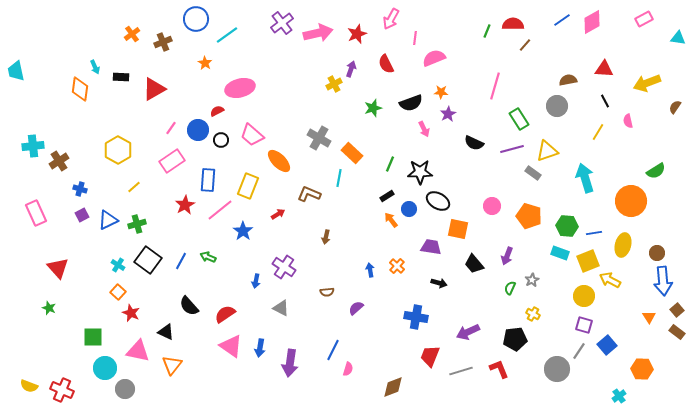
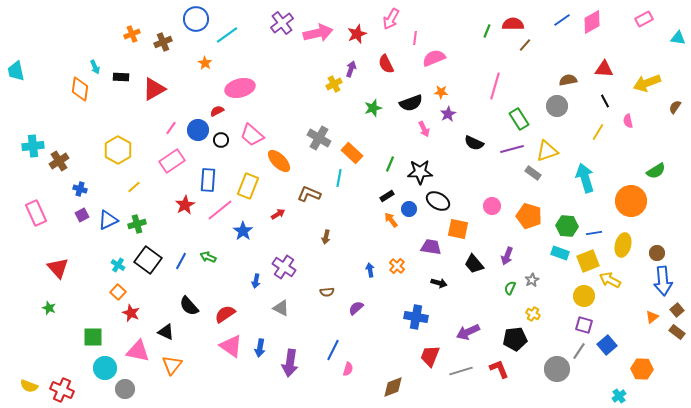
orange cross at (132, 34): rotated 14 degrees clockwise
orange triangle at (649, 317): moved 3 px right; rotated 24 degrees clockwise
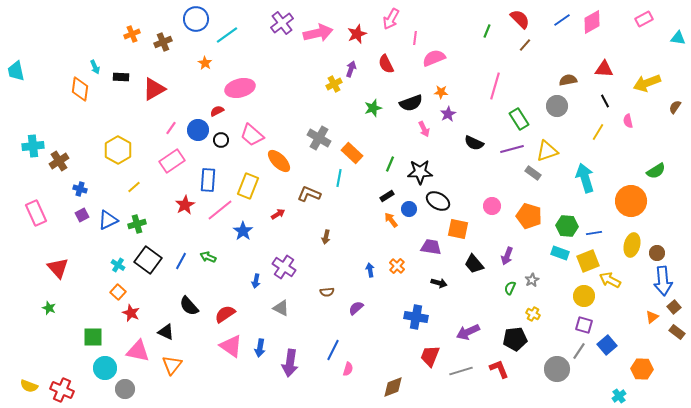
red semicircle at (513, 24): moved 7 px right, 5 px up; rotated 45 degrees clockwise
yellow ellipse at (623, 245): moved 9 px right
brown square at (677, 310): moved 3 px left, 3 px up
